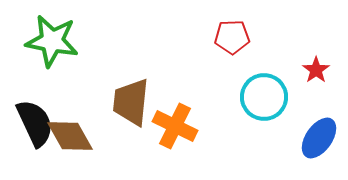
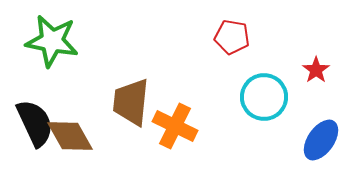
red pentagon: rotated 12 degrees clockwise
blue ellipse: moved 2 px right, 2 px down
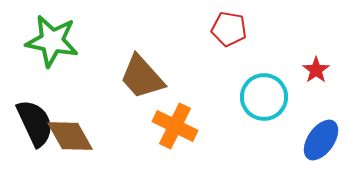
red pentagon: moved 3 px left, 8 px up
brown trapezoid: moved 11 px right, 25 px up; rotated 48 degrees counterclockwise
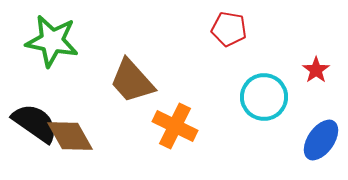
brown trapezoid: moved 10 px left, 4 px down
black semicircle: rotated 30 degrees counterclockwise
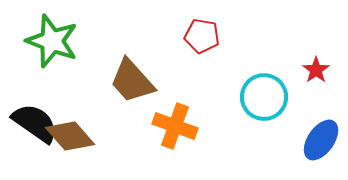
red pentagon: moved 27 px left, 7 px down
green star: rotated 10 degrees clockwise
orange cross: rotated 6 degrees counterclockwise
brown diamond: rotated 12 degrees counterclockwise
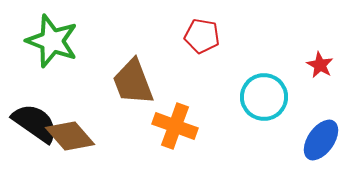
red star: moved 4 px right, 5 px up; rotated 8 degrees counterclockwise
brown trapezoid: moved 1 px right, 1 px down; rotated 21 degrees clockwise
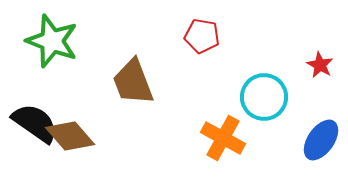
orange cross: moved 48 px right, 12 px down; rotated 9 degrees clockwise
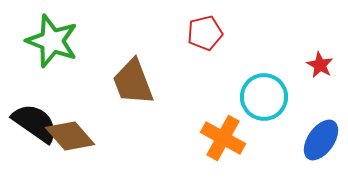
red pentagon: moved 3 px right, 3 px up; rotated 24 degrees counterclockwise
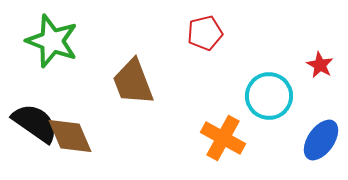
cyan circle: moved 5 px right, 1 px up
brown diamond: rotated 18 degrees clockwise
